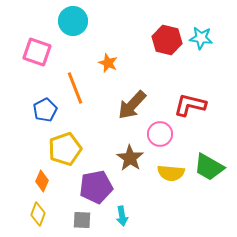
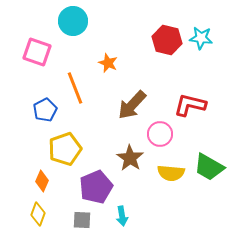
purple pentagon: rotated 12 degrees counterclockwise
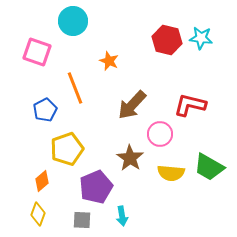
orange star: moved 1 px right, 2 px up
yellow pentagon: moved 2 px right
orange diamond: rotated 25 degrees clockwise
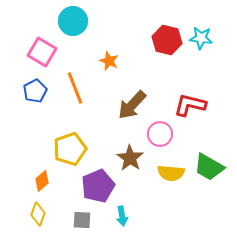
pink square: moved 5 px right; rotated 12 degrees clockwise
blue pentagon: moved 10 px left, 19 px up
yellow pentagon: moved 3 px right
purple pentagon: moved 2 px right, 1 px up
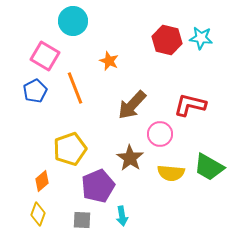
pink square: moved 3 px right, 4 px down
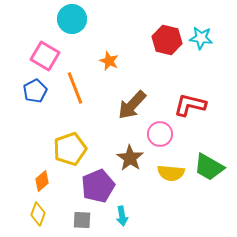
cyan circle: moved 1 px left, 2 px up
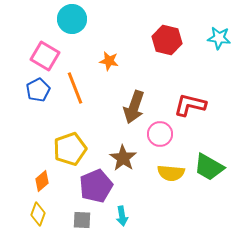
cyan star: moved 18 px right
orange star: rotated 12 degrees counterclockwise
blue pentagon: moved 3 px right, 1 px up
brown arrow: moved 2 px right, 2 px down; rotated 24 degrees counterclockwise
brown star: moved 7 px left
purple pentagon: moved 2 px left
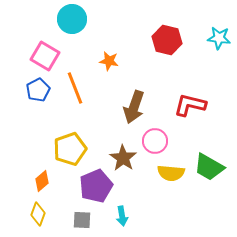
pink circle: moved 5 px left, 7 px down
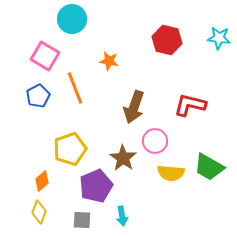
blue pentagon: moved 6 px down
yellow diamond: moved 1 px right, 2 px up
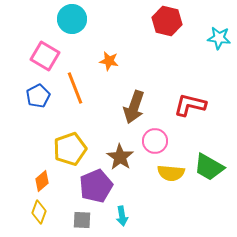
red hexagon: moved 19 px up
brown star: moved 3 px left, 1 px up
